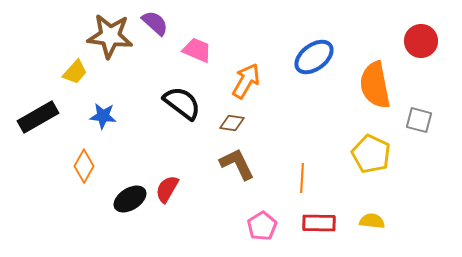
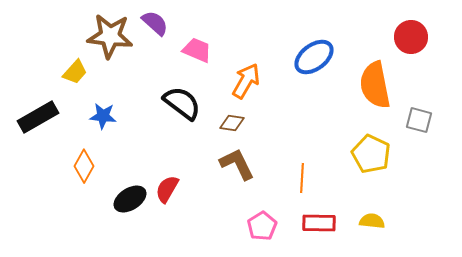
red circle: moved 10 px left, 4 px up
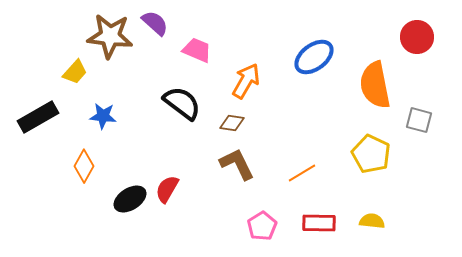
red circle: moved 6 px right
orange line: moved 5 px up; rotated 56 degrees clockwise
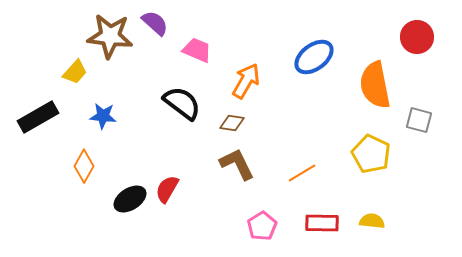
red rectangle: moved 3 px right
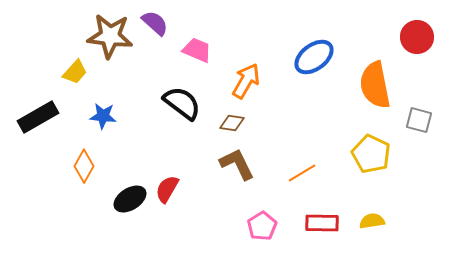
yellow semicircle: rotated 15 degrees counterclockwise
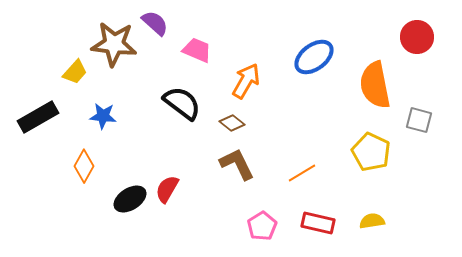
brown star: moved 4 px right, 8 px down
brown diamond: rotated 30 degrees clockwise
yellow pentagon: moved 2 px up
red rectangle: moved 4 px left; rotated 12 degrees clockwise
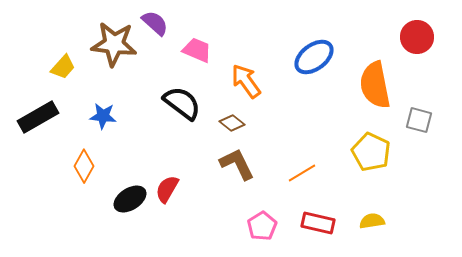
yellow trapezoid: moved 12 px left, 5 px up
orange arrow: rotated 66 degrees counterclockwise
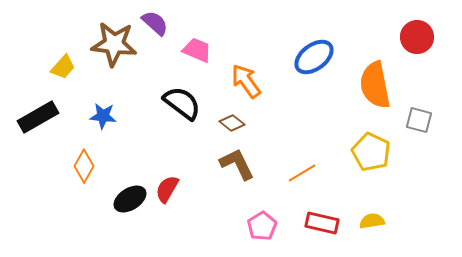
red rectangle: moved 4 px right
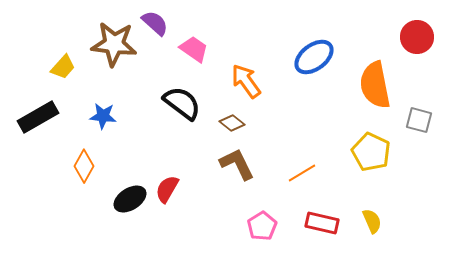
pink trapezoid: moved 3 px left, 1 px up; rotated 12 degrees clockwise
yellow semicircle: rotated 75 degrees clockwise
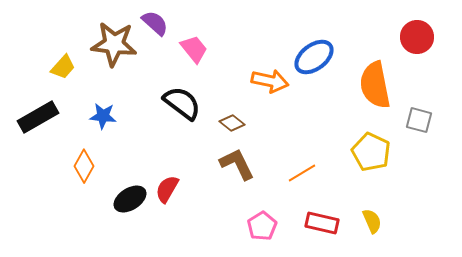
pink trapezoid: rotated 16 degrees clockwise
orange arrow: moved 24 px right; rotated 138 degrees clockwise
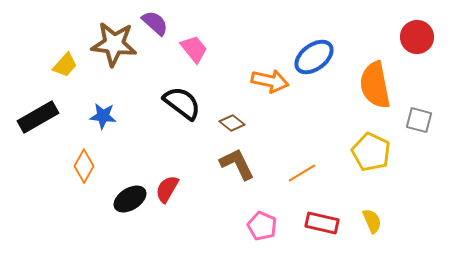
yellow trapezoid: moved 2 px right, 2 px up
pink pentagon: rotated 16 degrees counterclockwise
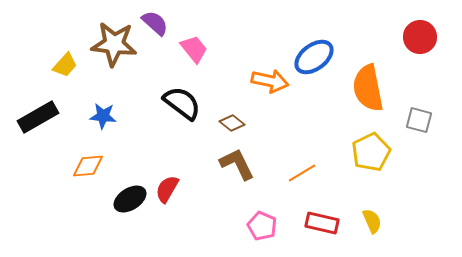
red circle: moved 3 px right
orange semicircle: moved 7 px left, 3 px down
yellow pentagon: rotated 21 degrees clockwise
orange diamond: moved 4 px right; rotated 56 degrees clockwise
